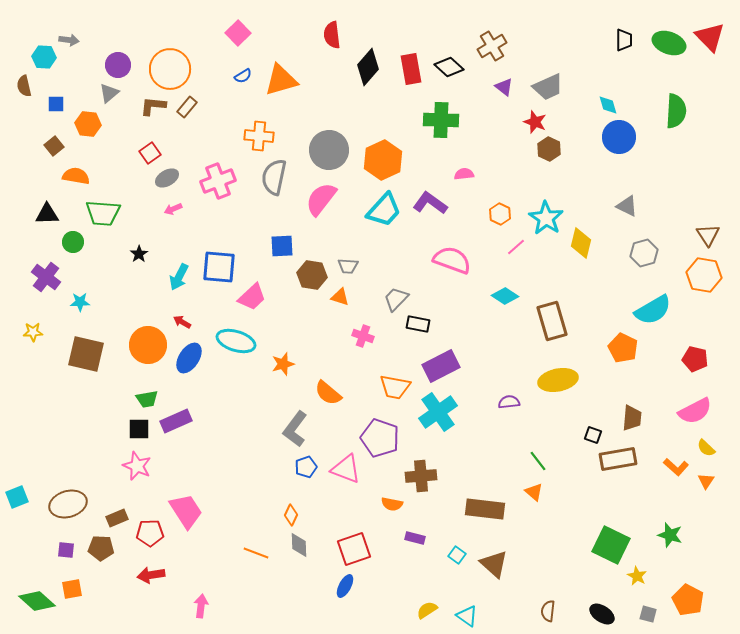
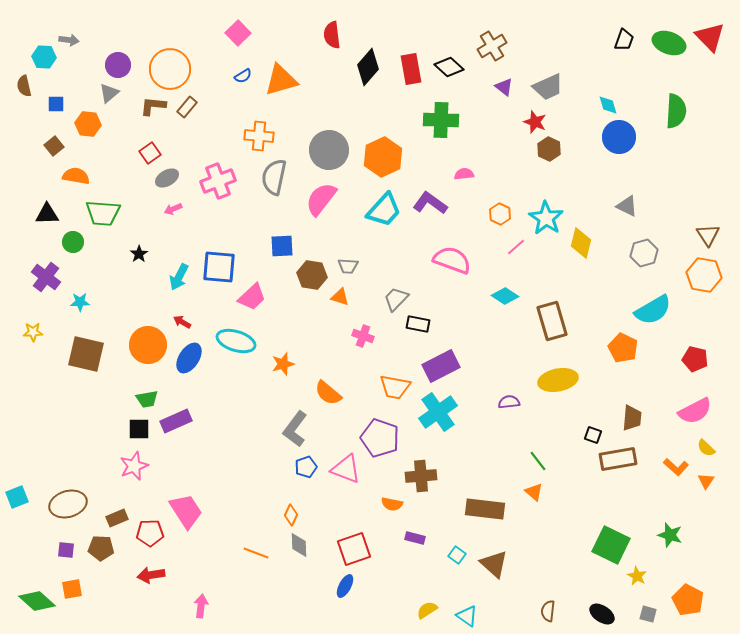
black trapezoid at (624, 40): rotated 20 degrees clockwise
orange hexagon at (383, 160): moved 3 px up
pink star at (137, 466): moved 3 px left; rotated 28 degrees clockwise
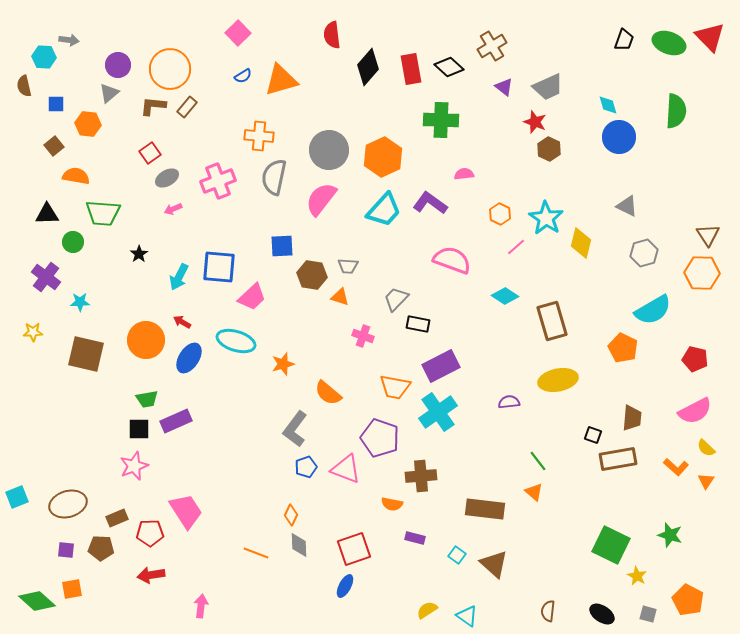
orange hexagon at (704, 275): moved 2 px left, 2 px up; rotated 8 degrees counterclockwise
orange circle at (148, 345): moved 2 px left, 5 px up
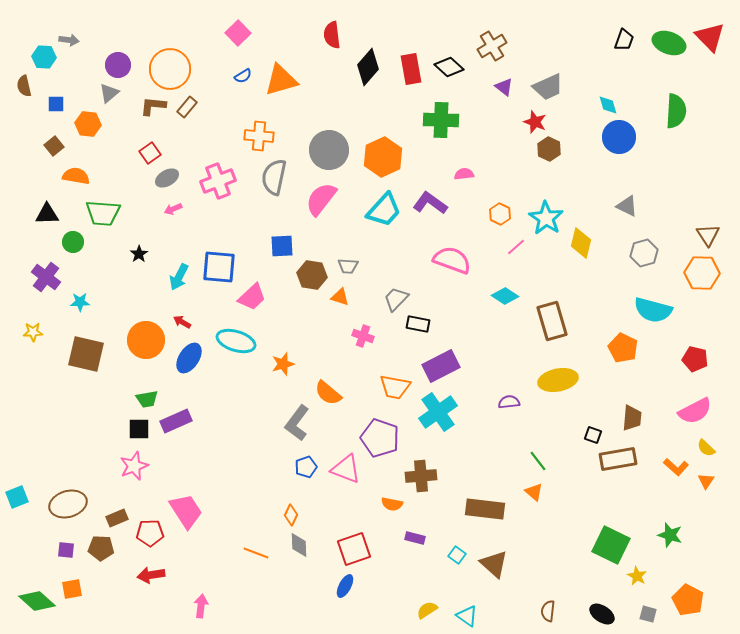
cyan semicircle at (653, 310): rotated 45 degrees clockwise
gray L-shape at (295, 429): moved 2 px right, 6 px up
